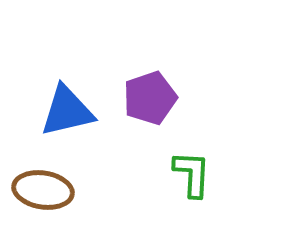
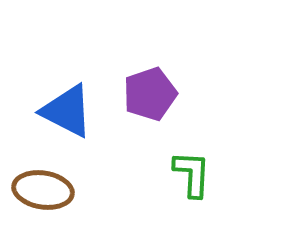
purple pentagon: moved 4 px up
blue triangle: rotated 40 degrees clockwise
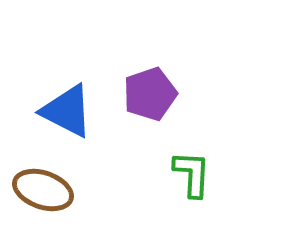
brown ellipse: rotated 10 degrees clockwise
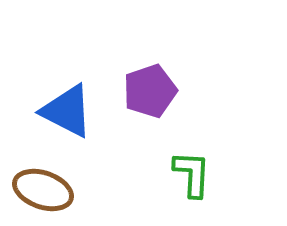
purple pentagon: moved 3 px up
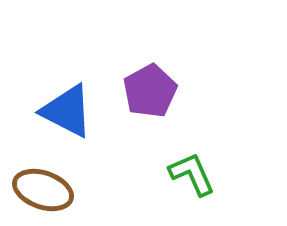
purple pentagon: rotated 10 degrees counterclockwise
green L-shape: rotated 27 degrees counterclockwise
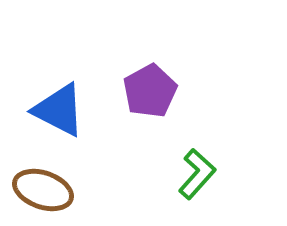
blue triangle: moved 8 px left, 1 px up
green L-shape: moved 5 px right; rotated 66 degrees clockwise
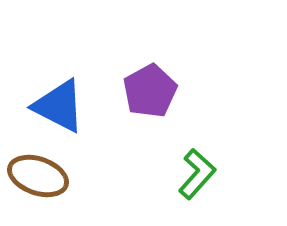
blue triangle: moved 4 px up
brown ellipse: moved 5 px left, 14 px up
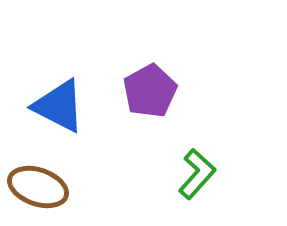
brown ellipse: moved 11 px down
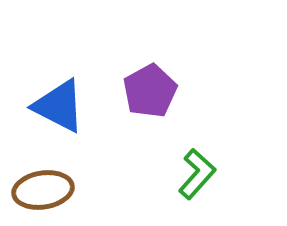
brown ellipse: moved 5 px right, 3 px down; rotated 28 degrees counterclockwise
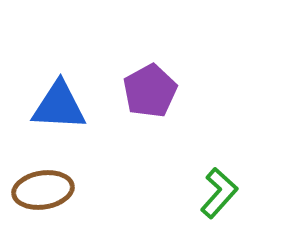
blue triangle: rotated 24 degrees counterclockwise
green L-shape: moved 22 px right, 19 px down
